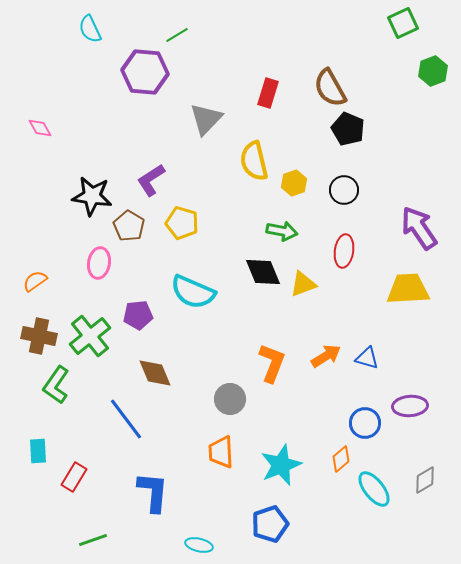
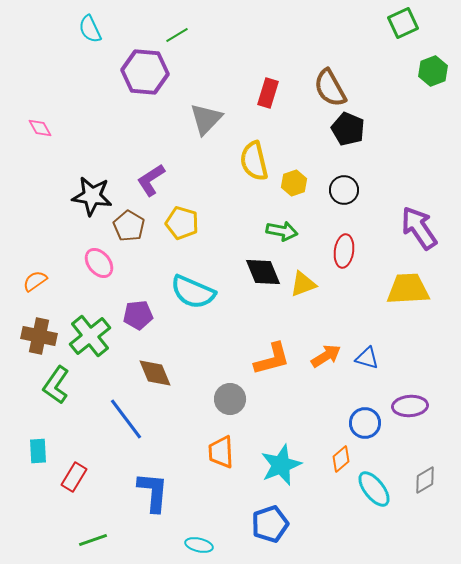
pink ellipse at (99, 263): rotated 48 degrees counterclockwise
orange L-shape at (272, 363): moved 4 px up; rotated 54 degrees clockwise
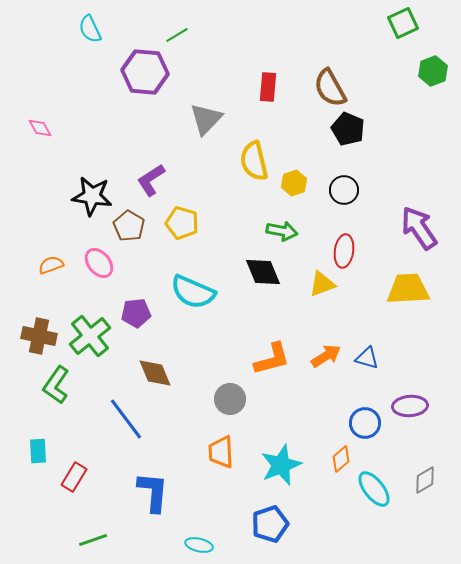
red rectangle at (268, 93): moved 6 px up; rotated 12 degrees counterclockwise
orange semicircle at (35, 281): moved 16 px right, 16 px up; rotated 15 degrees clockwise
yellow triangle at (303, 284): moved 19 px right
purple pentagon at (138, 315): moved 2 px left, 2 px up
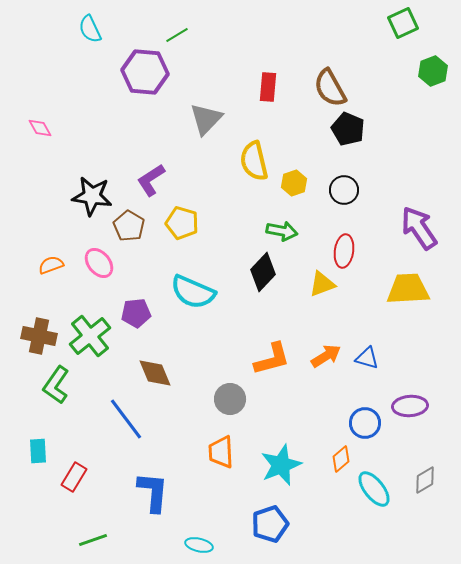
black diamond at (263, 272): rotated 66 degrees clockwise
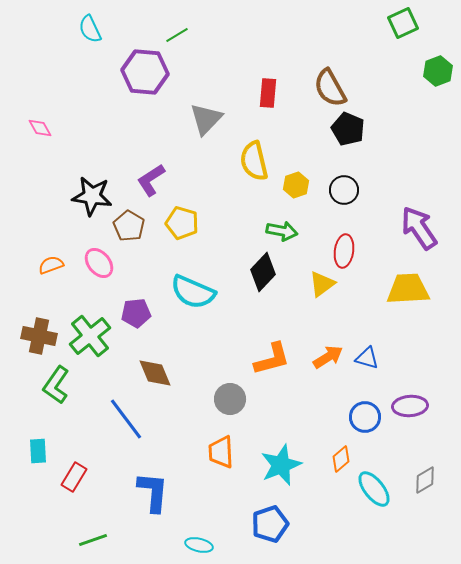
green hexagon at (433, 71): moved 5 px right
red rectangle at (268, 87): moved 6 px down
yellow hexagon at (294, 183): moved 2 px right, 2 px down
yellow triangle at (322, 284): rotated 16 degrees counterclockwise
orange arrow at (326, 356): moved 2 px right, 1 px down
blue circle at (365, 423): moved 6 px up
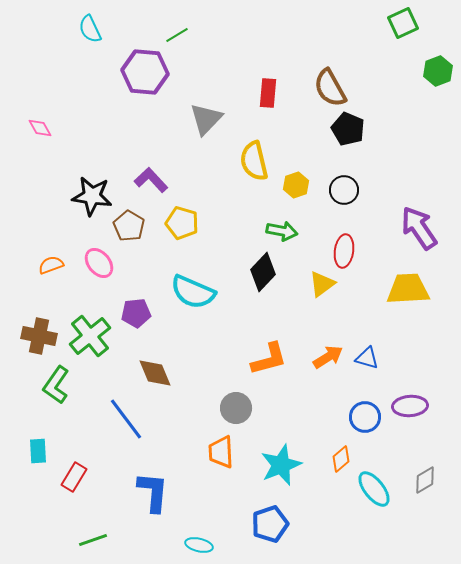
purple L-shape at (151, 180): rotated 80 degrees clockwise
orange L-shape at (272, 359): moved 3 px left
gray circle at (230, 399): moved 6 px right, 9 px down
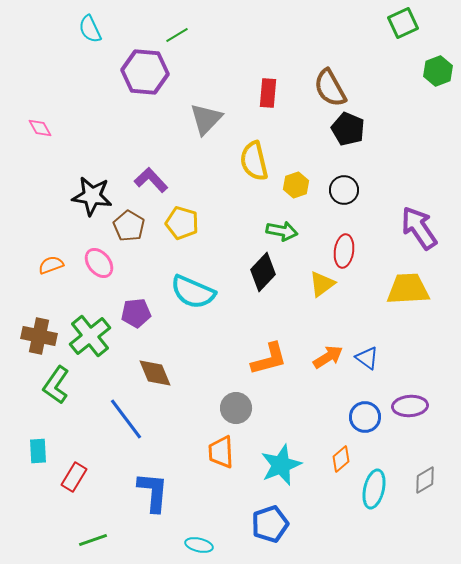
blue triangle at (367, 358): rotated 20 degrees clockwise
cyan ellipse at (374, 489): rotated 51 degrees clockwise
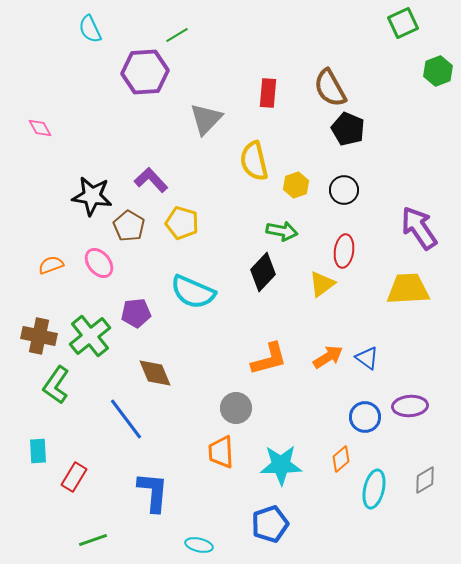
purple hexagon at (145, 72): rotated 9 degrees counterclockwise
cyan star at (281, 465): rotated 21 degrees clockwise
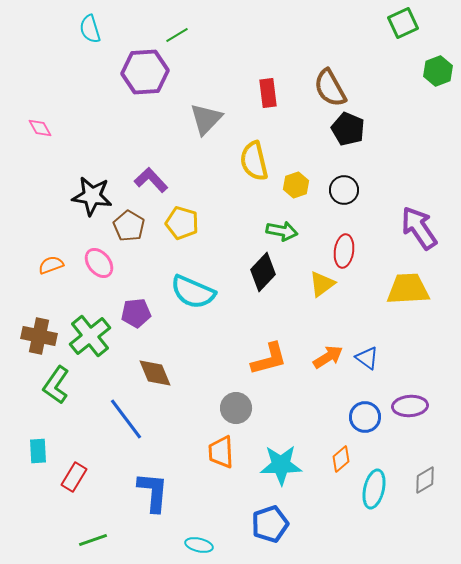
cyan semicircle at (90, 29): rotated 8 degrees clockwise
red rectangle at (268, 93): rotated 12 degrees counterclockwise
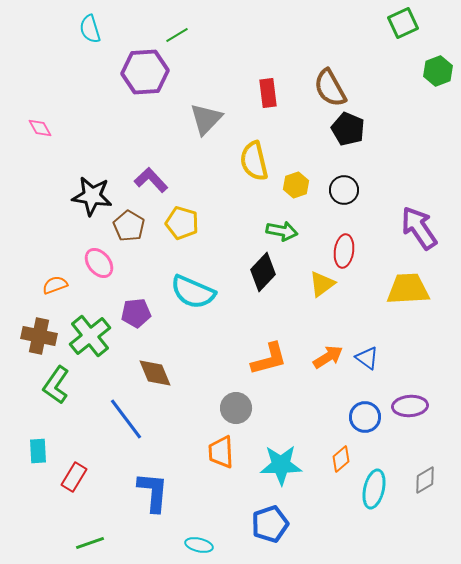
orange semicircle at (51, 265): moved 4 px right, 20 px down
green line at (93, 540): moved 3 px left, 3 px down
